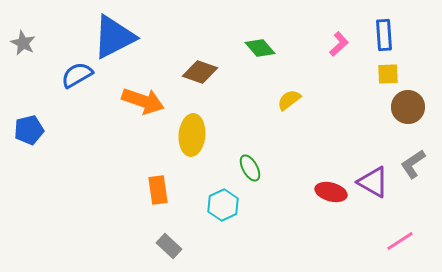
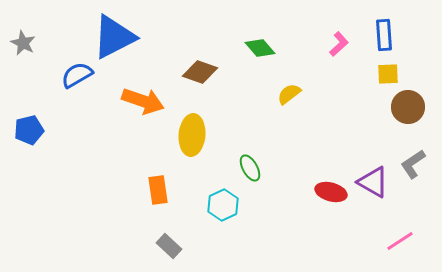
yellow semicircle: moved 6 px up
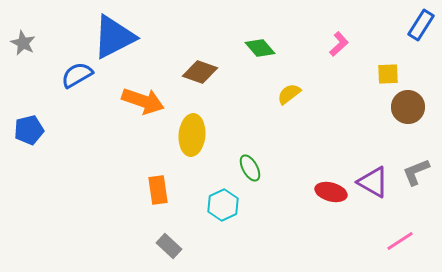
blue rectangle: moved 37 px right, 10 px up; rotated 36 degrees clockwise
gray L-shape: moved 3 px right, 8 px down; rotated 12 degrees clockwise
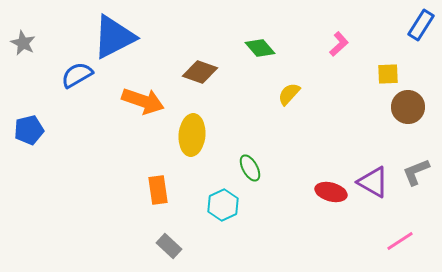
yellow semicircle: rotated 10 degrees counterclockwise
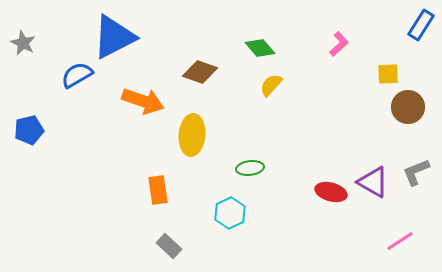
yellow semicircle: moved 18 px left, 9 px up
green ellipse: rotated 68 degrees counterclockwise
cyan hexagon: moved 7 px right, 8 px down
